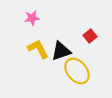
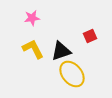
red square: rotated 16 degrees clockwise
yellow L-shape: moved 5 px left
yellow ellipse: moved 5 px left, 3 px down
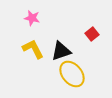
pink star: rotated 21 degrees clockwise
red square: moved 2 px right, 2 px up; rotated 16 degrees counterclockwise
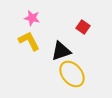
red square: moved 9 px left, 7 px up; rotated 16 degrees counterclockwise
yellow L-shape: moved 4 px left, 8 px up
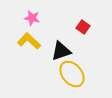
yellow L-shape: rotated 20 degrees counterclockwise
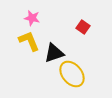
yellow L-shape: rotated 25 degrees clockwise
black triangle: moved 7 px left, 2 px down
